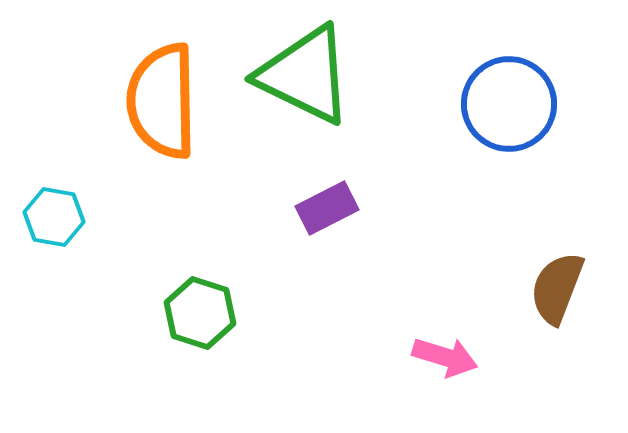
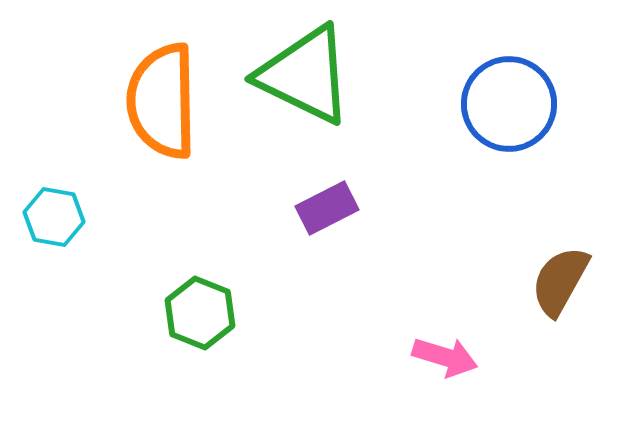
brown semicircle: moved 3 px right, 7 px up; rotated 8 degrees clockwise
green hexagon: rotated 4 degrees clockwise
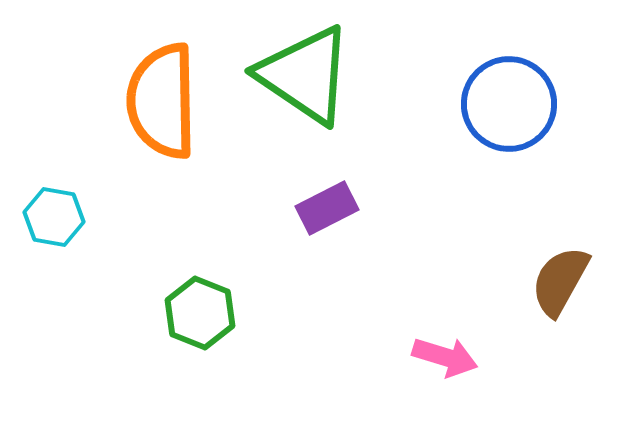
green triangle: rotated 8 degrees clockwise
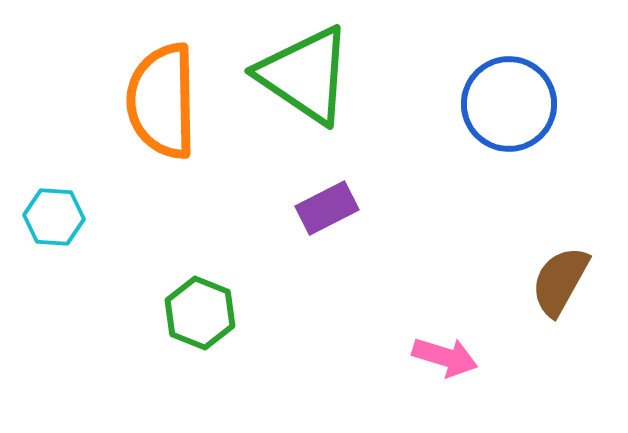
cyan hexagon: rotated 6 degrees counterclockwise
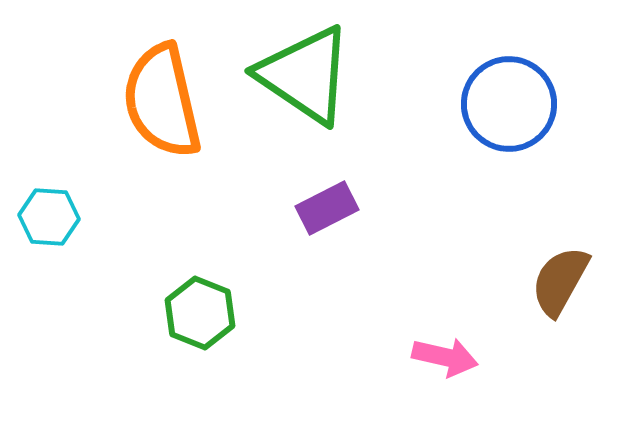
orange semicircle: rotated 12 degrees counterclockwise
cyan hexagon: moved 5 px left
pink arrow: rotated 4 degrees counterclockwise
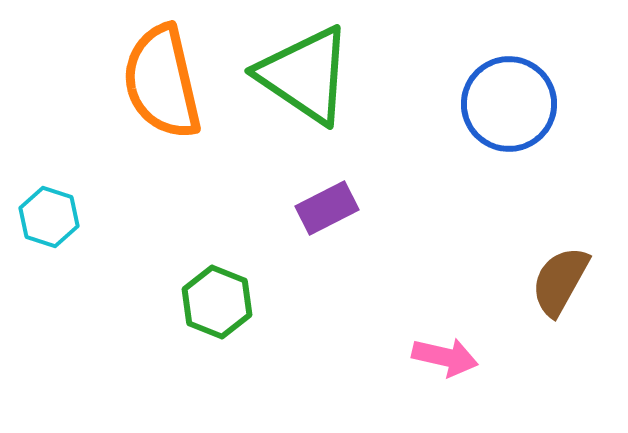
orange semicircle: moved 19 px up
cyan hexagon: rotated 14 degrees clockwise
green hexagon: moved 17 px right, 11 px up
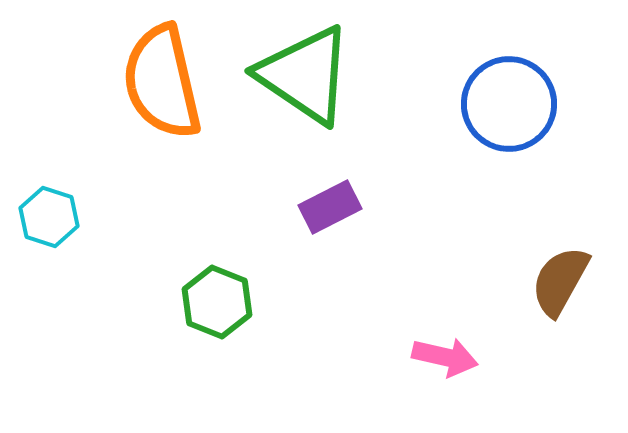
purple rectangle: moved 3 px right, 1 px up
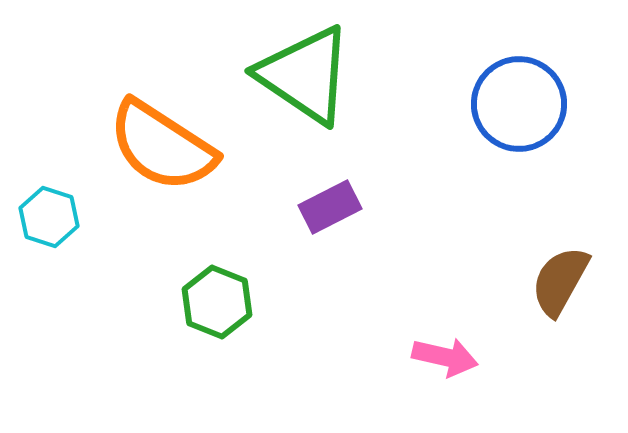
orange semicircle: moved 64 px down; rotated 44 degrees counterclockwise
blue circle: moved 10 px right
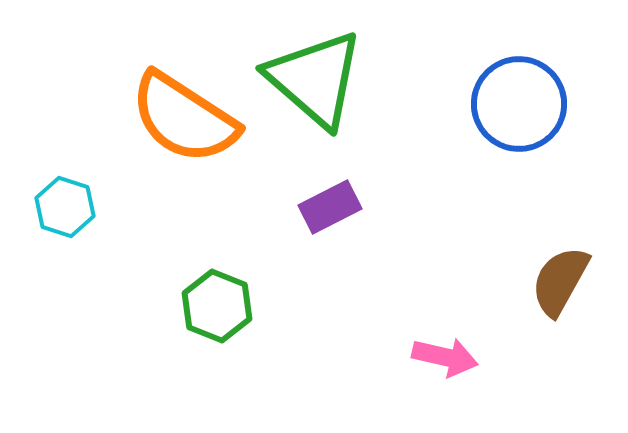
green triangle: moved 10 px right, 4 px down; rotated 7 degrees clockwise
orange semicircle: moved 22 px right, 28 px up
cyan hexagon: moved 16 px right, 10 px up
green hexagon: moved 4 px down
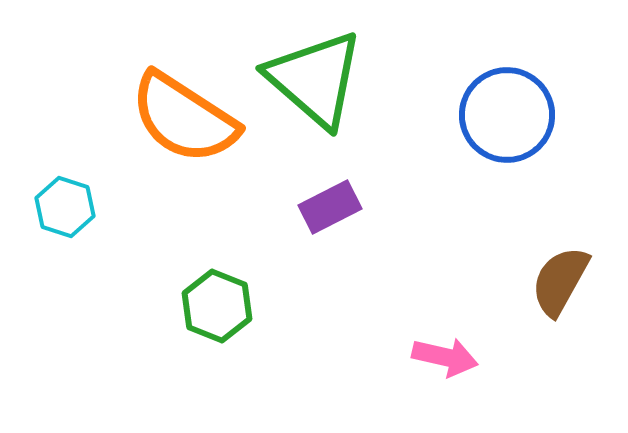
blue circle: moved 12 px left, 11 px down
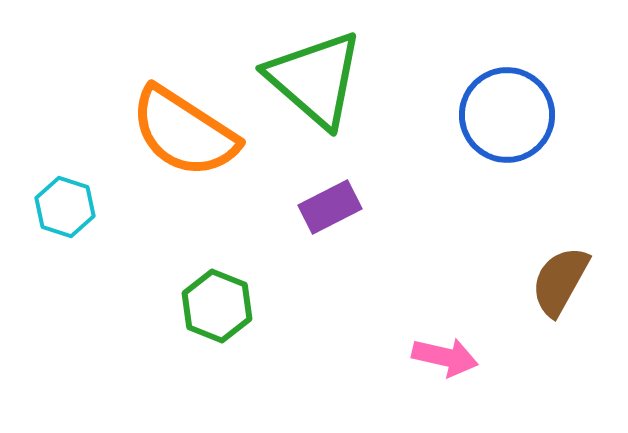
orange semicircle: moved 14 px down
